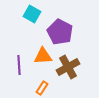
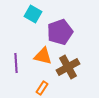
cyan square: moved 1 px right
purple pentagon: rotated 25 degrees clockwise
orange triangle: rotated 18 degrees clockwise
purple line: moved 3 px left, 2 px up
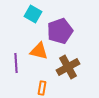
purple pentagon: moved 1 px up
orange triangle: moved 4 px left, 5 px up
orange rectangle: rotated 24 degrees counterclockwise
